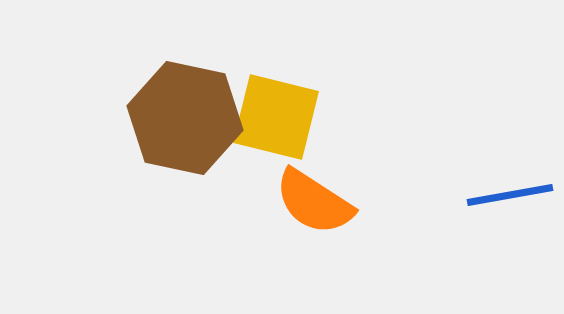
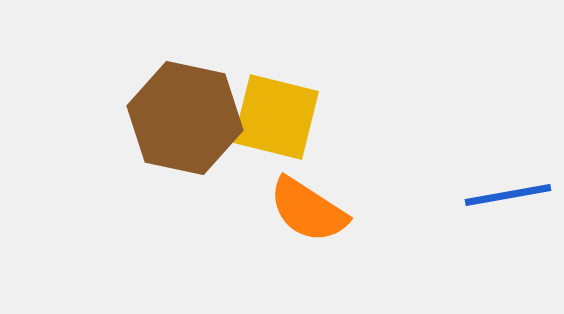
blue line: moved 2 px left
orange semicircle: moved 6 px left, 8 px down
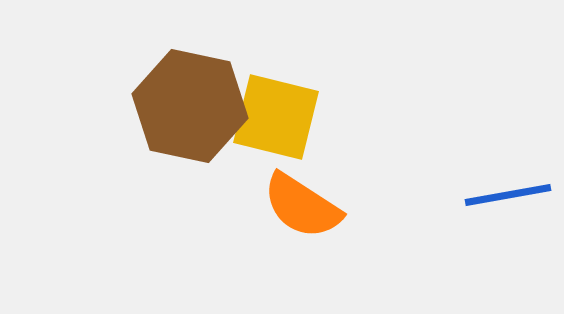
brown hexagon: moved 5 px right, 12 px up
orange semicircle: moved 6 px left, 4 px up
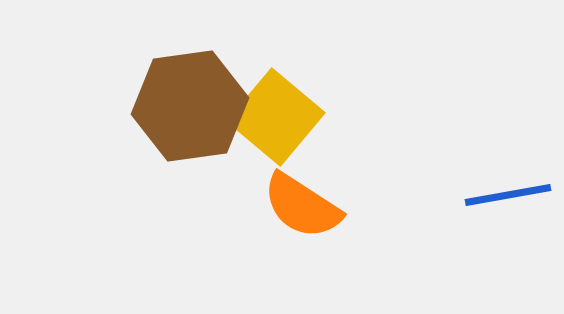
brown hexagon: rotated 20 degrees counterclockwise
yellow square: rotated 26 degrees clockwise
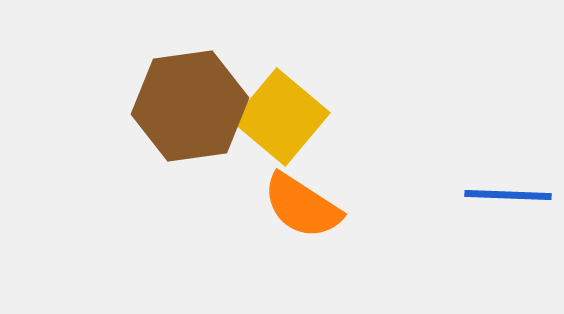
yellow square: moved 5 px right
blue line: rotated 12 degrees clockwise
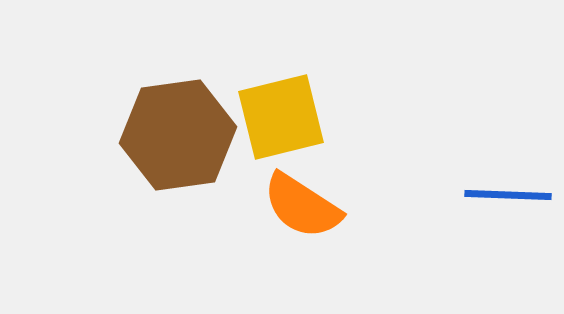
brown hexagon: moved 12 px left, 29 px down
yellow square: rotated 36 degrees clockwise
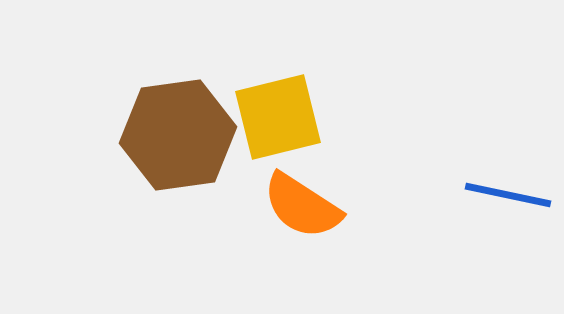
yellow square: moved 3 px left
blue line: rotated 10 degrees clockwise
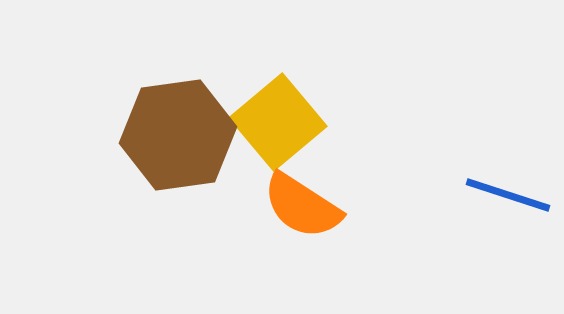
yellow square: moved 5 px down; rotated 26 degrees counterclockwise
blue line: rotated 6 degrees clockwise
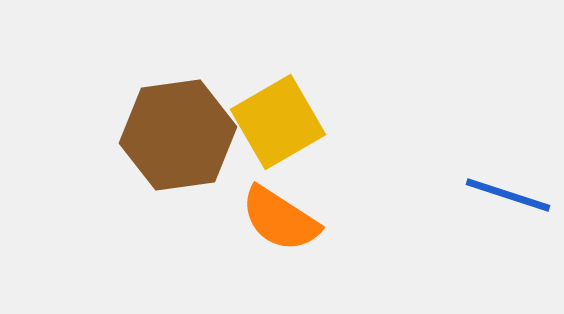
yellow square: rotated 10 degrees clockwise
orange semicircle: moved 22 px left, 13 px down
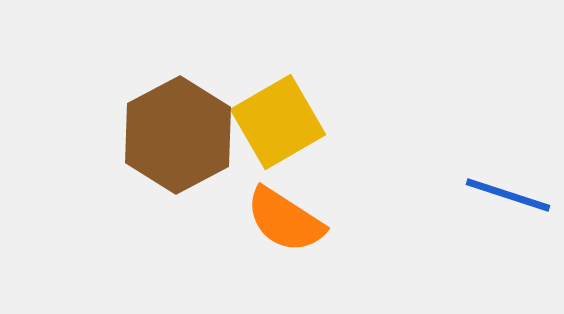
brown hexagon: rotated 20 degrees counterclockwise
orange semicircle: moved 5 px right, 1 px down
